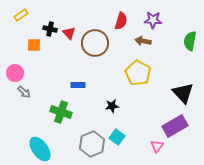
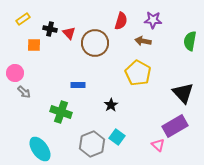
yellow rectangle: moved 2 px right, 4 px down
black star: moved 1 px left, 1 px up; rotated 24 degrees counterclockwise
pink triangle: moved 1 px right, 1 px up; rotated 24 degrees counterclockwise
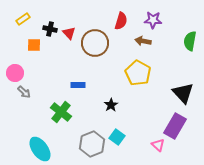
green cross: rotated 20 degrees clockwise
purple rectangle: rotated 30 degrees counterclockwise
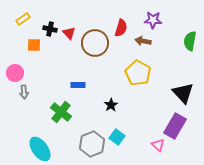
red semicircle: moved 7 px down
gray arrow: rotated 40 degrees clockwise
